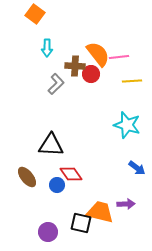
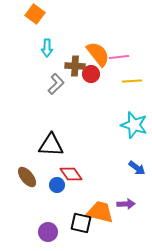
cyan star: moved 7 px right
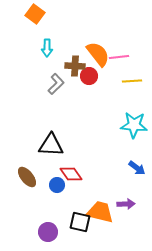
red circle: moved 2 px left, 2 px down
cyan star: rotated 12 degrees counterclockwise
black square: moved 1 px left, 1 px up
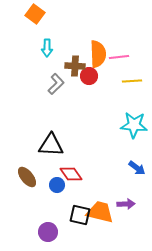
orange semicircle: rotated 36 degrees clockwise
black square: moved 7 px up
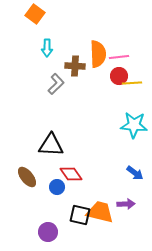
red circle: moved 30 px right
yellow line: moved 2 px down
blue arrow: moved 2 px left, 5 px down
blue circle: moved 2 px down
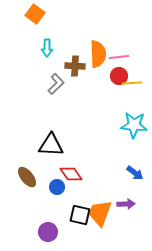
orange trapezoid: moved 1 px down; rotated 84 degrees counterclockwise
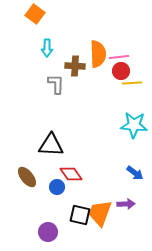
red circle: moved 2 px right, 5 px up
gray L-shape: rotated 45 degrees counterclockwise
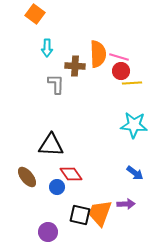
pink line: rotated 24 degrees clockwise
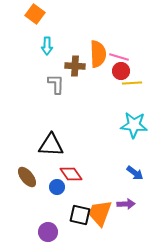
cyan arrow: moved 2 px up
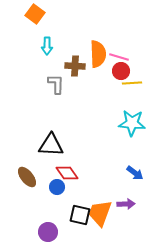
cyan star: moved 2 px left, 2 px up
red diamond: moved 4 px left, 1 px up
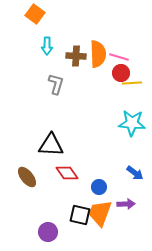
brown cross: moved 1 px right, 10 px up
red circle: moved 2 px down
gray L-shape: rotated 15 degrees clockwise
blue circle: moved 42 px right
